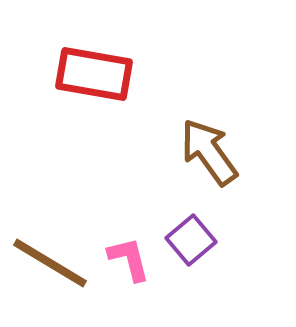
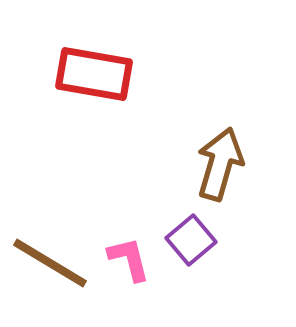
brown arrow: moved 11 px right, 12 px down; rotated 52 degrees clockwise
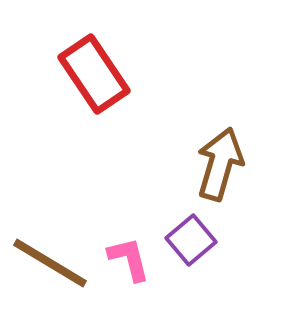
red rectangle: rotated 46 degrees clockwise
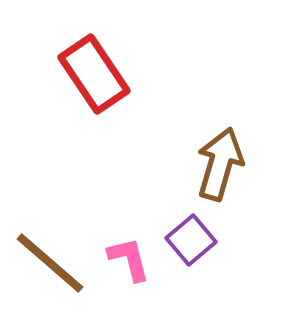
brown line: rotated 10 degrees clockwise
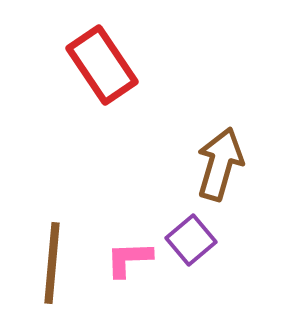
red rectangle: moved 8 px right, 9 px up
pink L-shape: rotated 78 degrees counterclockwise
brown line: moved 2 px right; rotated 54 degrees clockwise
